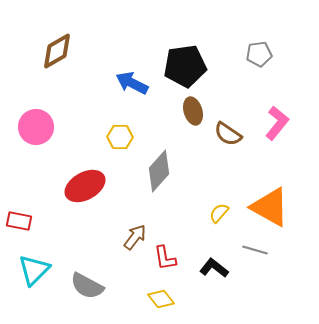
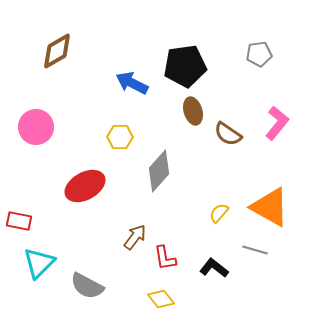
cyan triangle: moved 5 px right, 7 px up
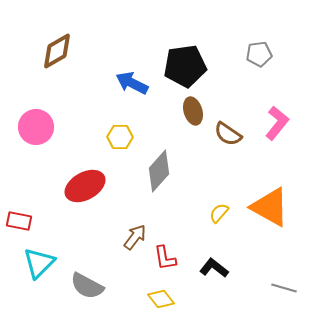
gray line: moved 29 px right, 38 px down
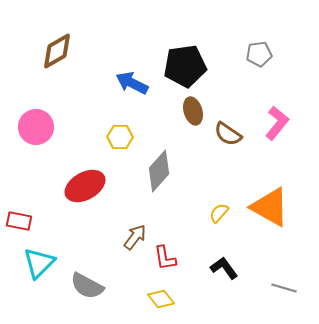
black L-shape: moved 10 px right; rotated 16 degrees clockwise
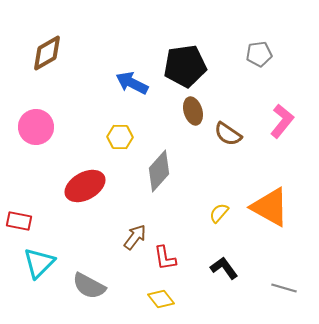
brown diamond: moved 10 px left, 2 px down
pink L-shape: moved 5 px right, 2 px up
gray semicircle: moved 2 px right
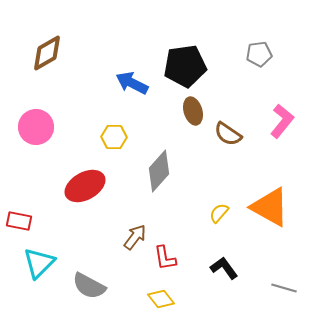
yellow hexagon: moved 6 px left
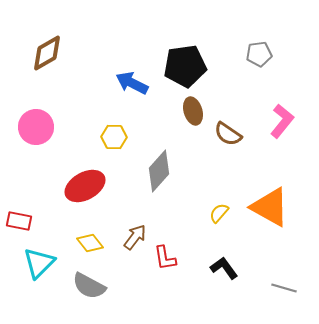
yellow diamond: moved 71 px left, 56 px up
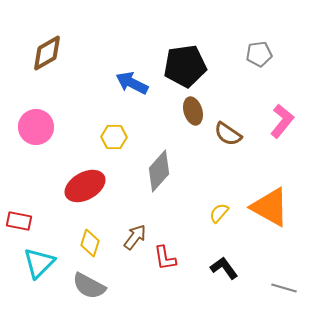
yellow diamond: rotated 56 degrees clockwise
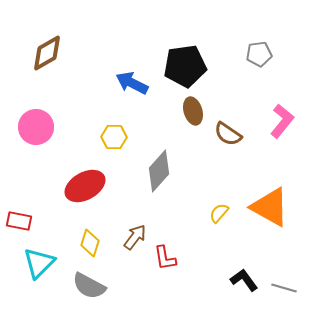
black L-shape: moved 20 px right, 12 px down
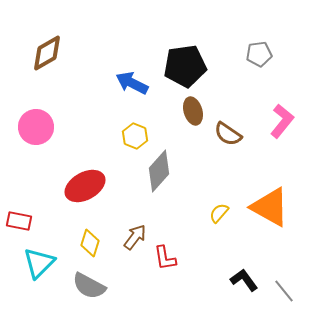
yellow hexagon: moved 21 px right, 1 px up; rotated 20 degrees clockwise
gray line: moved 3 px down; rotated 35 degrees clockwise
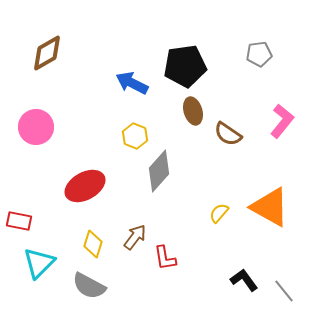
yellow diamond: moved 3 px right, 1 px down
